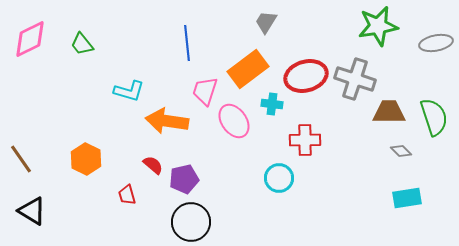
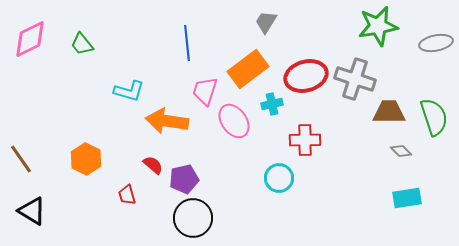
cyan cross: rotated 20 degrees counterclockwise
black circle: moved 2 px right, 4 px up
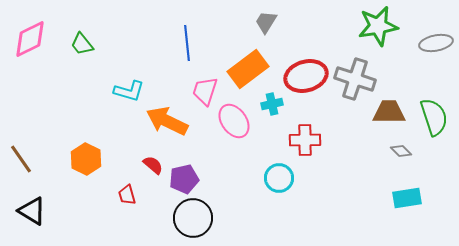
orange arrow: rotated 18 degrees clockwise
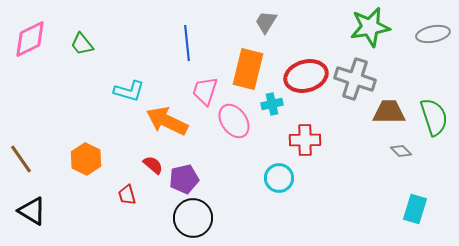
green star: moved 8 px left, 1 px down
gray ellipse: moved 3 px left, 9 px up
orange rectangle: rotated 39 degrees counterclockwise
cyan rectangle: moved 8 px right, 11 px down; rotated 64 degrees counterclockwise
